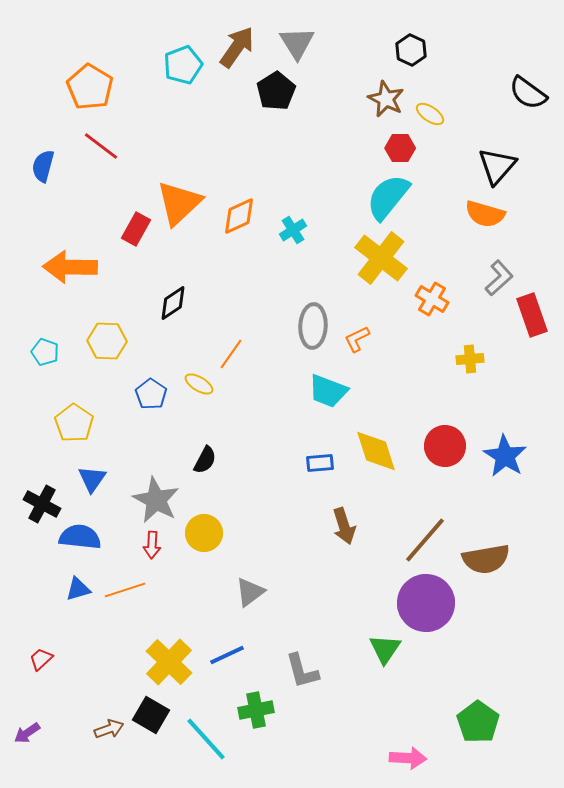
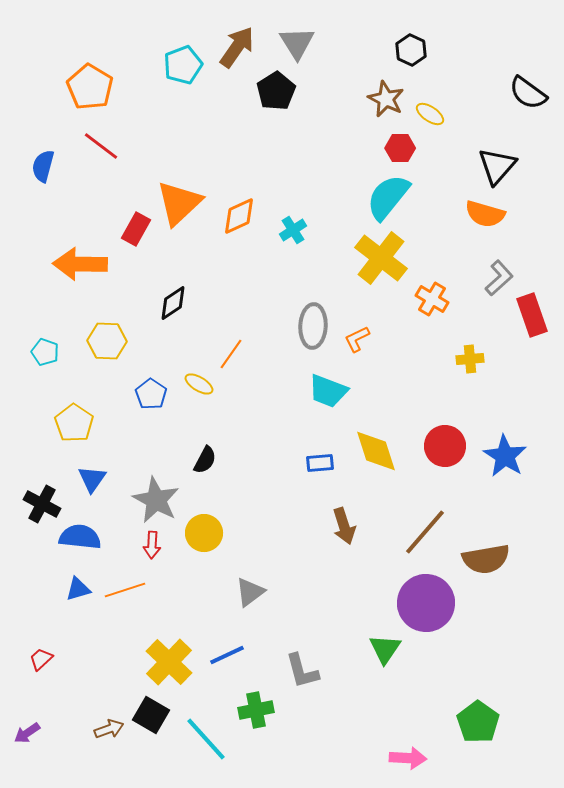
orange arrow at (70, 267): moved 10 px right, 3 px up
brown line at (425, 540): moved 8 px up
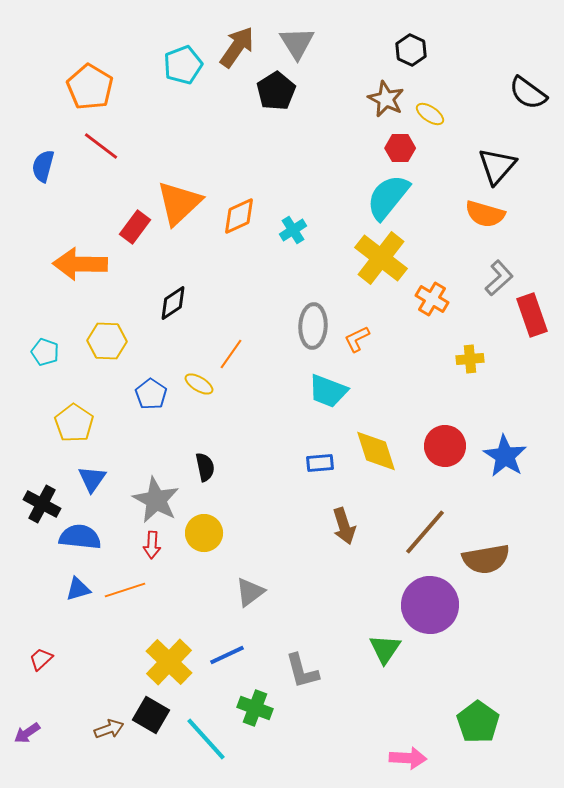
red rectangle at (136, 229): moved 1 px left, 2 px up; rotated 8 degrees clockwise
black semicircle at (205, 460): moved 7 px down; rotated 40 degrees counterclockwise
purple circle at (426, 603): moved 4 px right, 2 px down
green cross at (256, 710): moved 1 px left, 2 px up; rotated 32 degrees clockwise
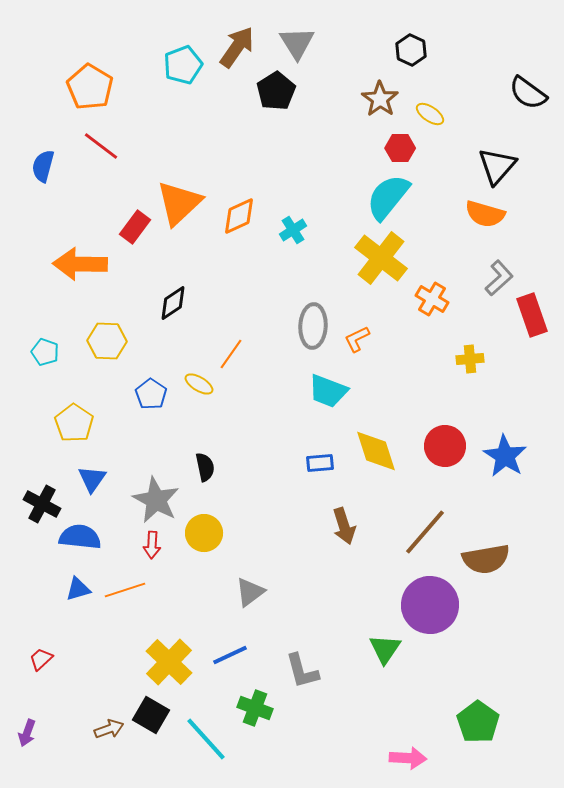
brown star at (386, 99): moved 6 px left; rotated 9 degrees clockwise
blue line at (227, 655): moved 3 px right
purple arrow at (27, 733): rotated 36 degrees counterclockwise
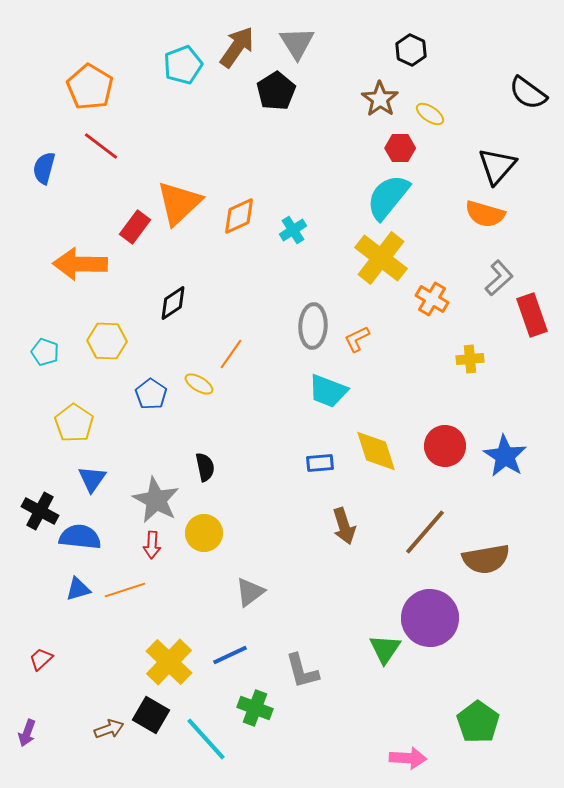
blue semicircle at (43, 166): moved 1 px right, 2 px down
black cross at (42, 504): moved 2 px left, 7 px down
purple circle at (430, 605): moved 13 px down
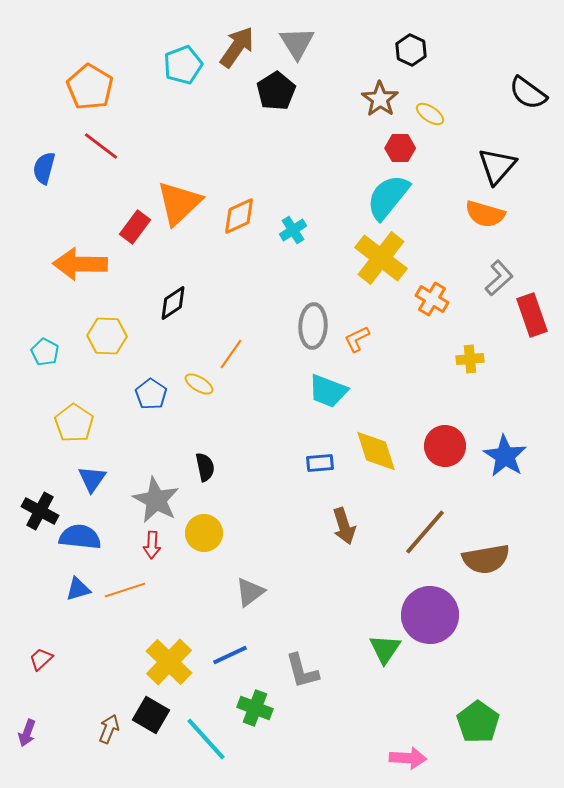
yellow hexagon at (107, 341): moved 5 px up
cyan pentagon at (45, 352): rotated 8 degrees clockwise
purple circle at (430, 618): moved 3 px up
brown arrow at (109, 729): rotated 48 degrees counterclockwise
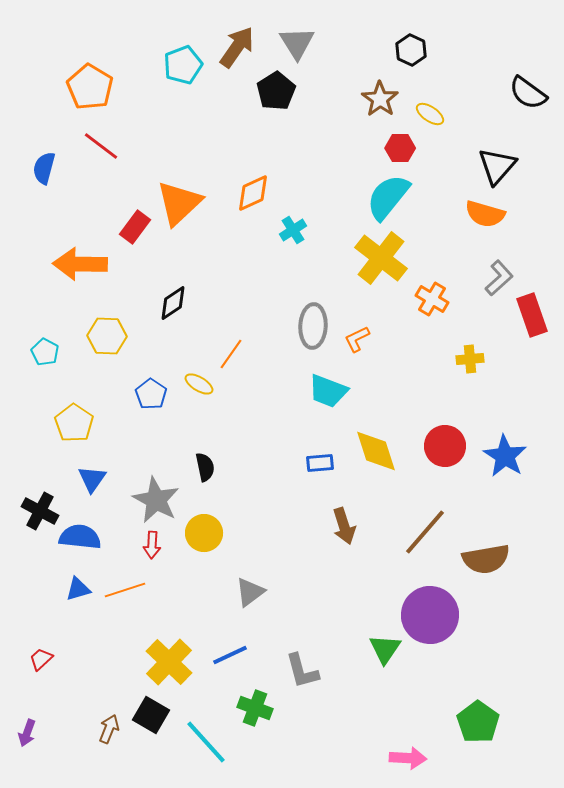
orange diamond at (239, 216): moved 14 px right, 23 px up
cyan line at (206, 739): moved 3 px down
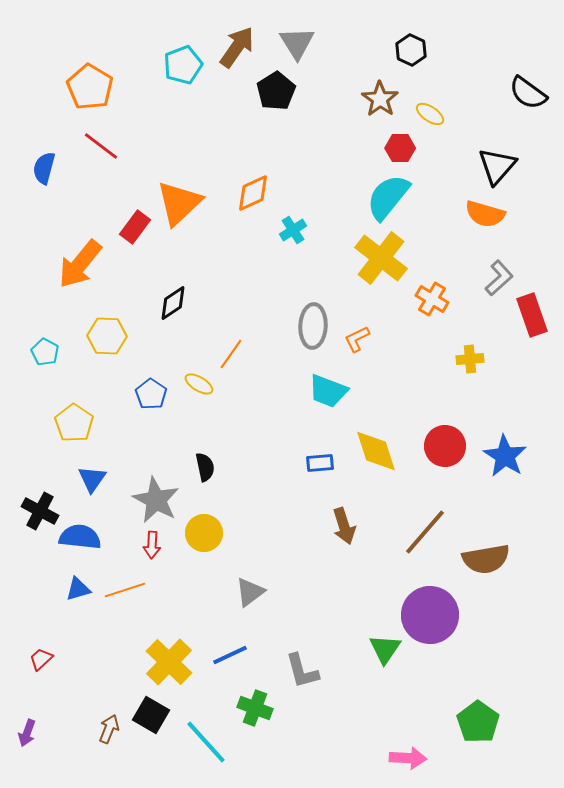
orange arrow at (80, 264): rotated 52 degrees counterclockwise
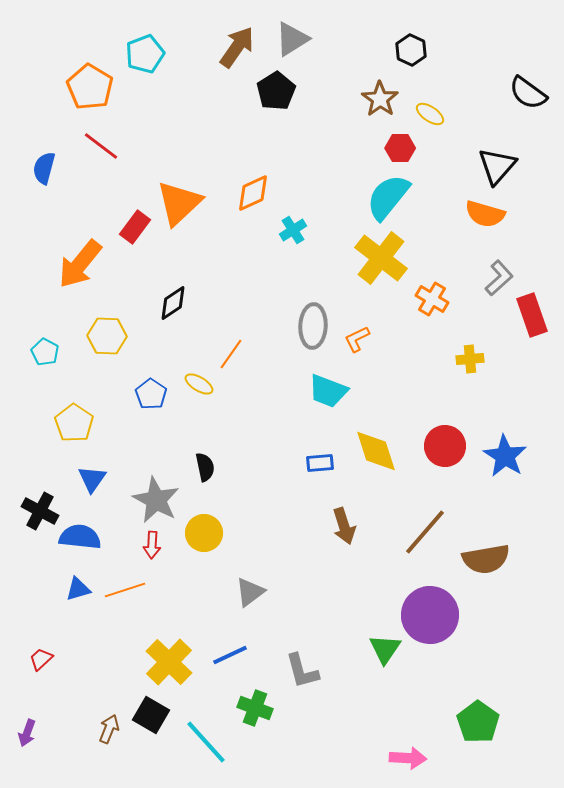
gray triangle at (297, 43): moved 5 px left, 4 px up; rotated 30 degrees clockwise
cyan pentagon at (183, 65): moved 38 px left, 11 px up
